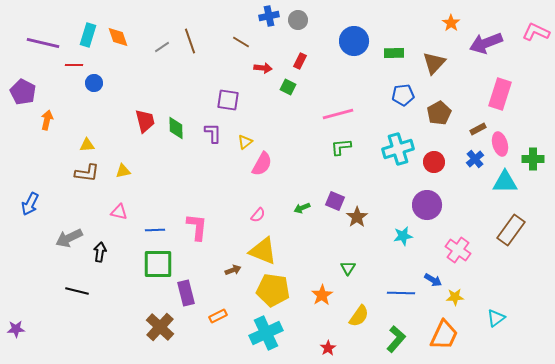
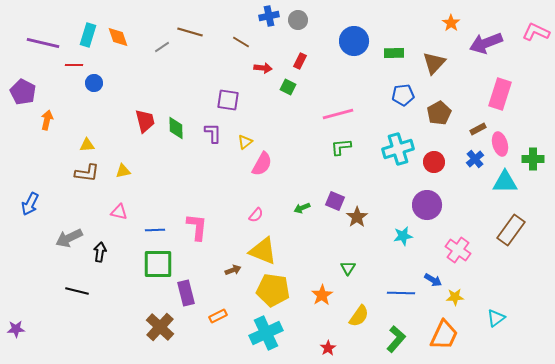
brown line at (190, 41): moved 9 px up; rotated 55 degrees counterclockwise
pink semicircle at (258, 215): moved 2 px left
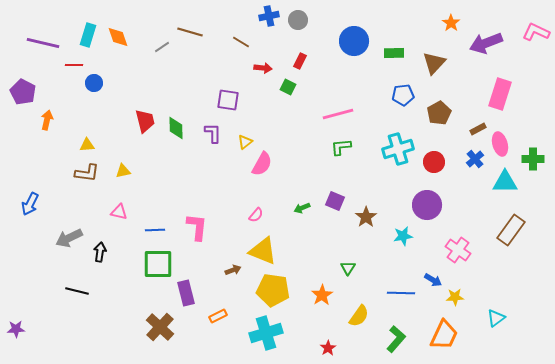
brown star at (357, 217): moved 9 px right
cyan cross at (266, 333): rotated 8 degrees clockwise
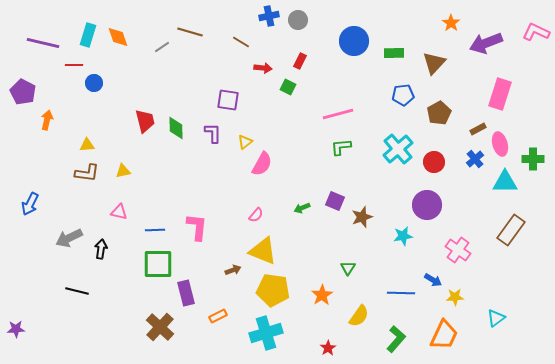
cyan cross at (398, 149): rotated 24 degrees counterclockwise
brown star at (366, 217): moved 4 px left; rotated 15 degrees clockwise
black arrow at (100, 252): moved 1 px right, 3 px up
